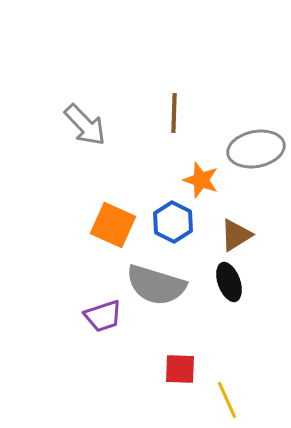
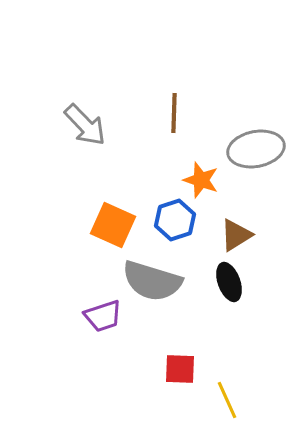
blue hexagon: moved 2 px right, 2 px up; rotated 15 degrees clockwise
gray semicircle: moved 4 px left, 4 px up
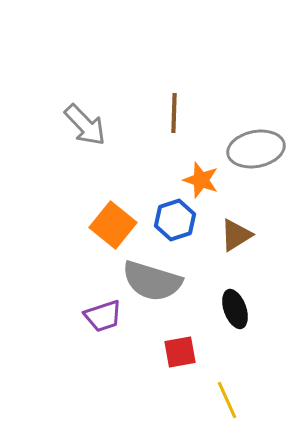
orange square: rotated 15 degrees clockwise
black ellipse: moved 6 px right, 27 px down
red square: moved 17 px up; rotated 12 degrees counterclockwise
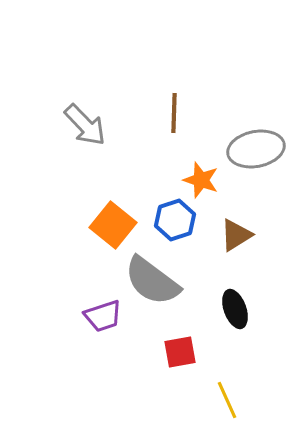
gray semicircle: rotated 20 degrees clockwise
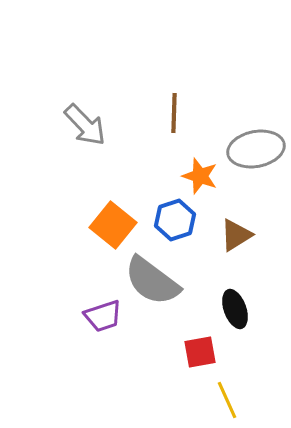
orange star: moved 1 px left, 4 px up
red square: moved 20 px right
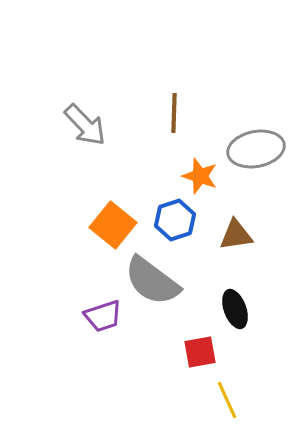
brown triangle: rotated 24 degrees clockwise
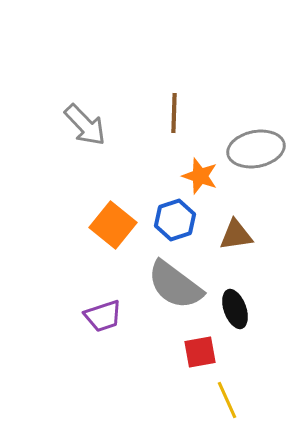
gray semicircle: moved 23 px right, 4 px down
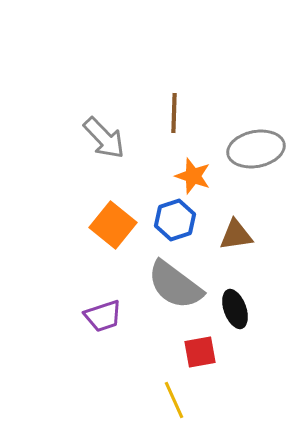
gray arrow: moved 19 px right, 13 px down
orange star: moved 7 px left
yellow line: moved 53 px left
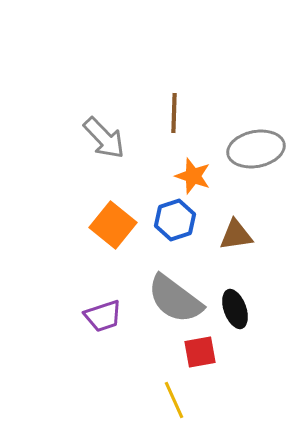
gray semicircle: moved 14 px down
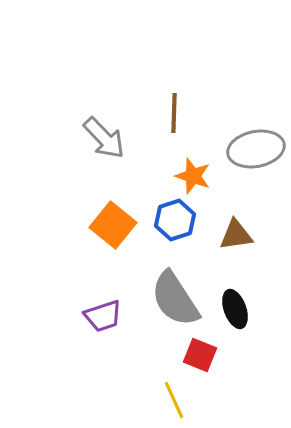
gray semicircle: rotated 20 degrees clockwise
red square: moved 3 px down; rotated 32 degrees clockwise
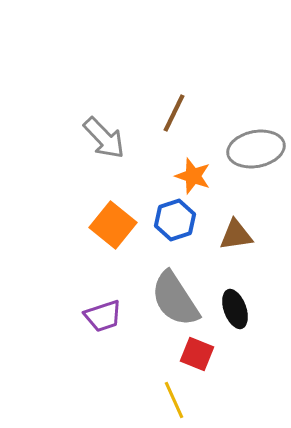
brown line: rotated 24 degrees clockwise
red square: moved 3 px left, 1 px up
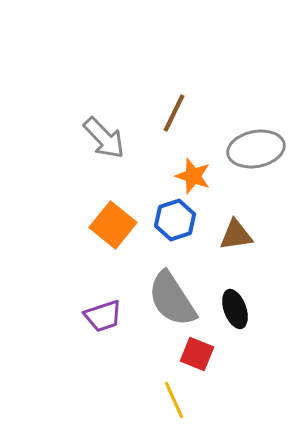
gray semicircle: moved 3 px left
